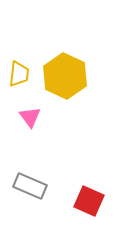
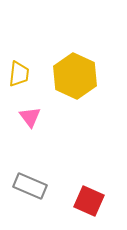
yellow hexagon: moved 10 px right
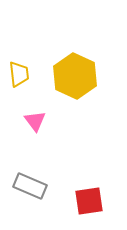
yellow trapezoid: rotated 12 degrees counterclockwise
pink triangle: moved 5 px right, 4 px down
red square: rotated 32 degrees counterclockwise
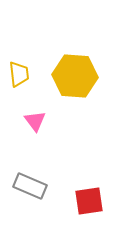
yellow hexagon: rotated 21 degrees counterclockwise
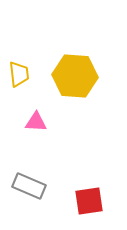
pink triangle: moved 1 px right, 1 px down; rotated 50 degrees counterclockwise
gray rectangle: moved 1 px left
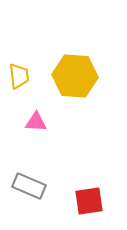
yellow trapezoid: moved 2 px down
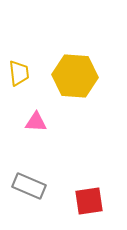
yellow trapezoid: moved 3 px up
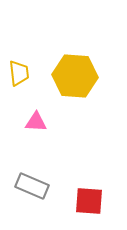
gray rectangle: moved 3 px right
red square: rotated 12 degrees clockwise
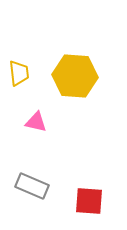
pink triangle: rotated 10 degrees clockwise
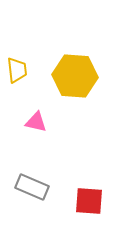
yellow trapezoid: moved 2 px left, 3 px up
gray rectangle: moved 1 px down
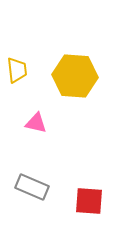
pink triangle: moved 1 px down
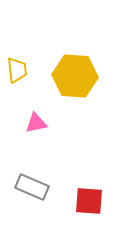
pink triangle: rotated 25 degrees counterclockwise
